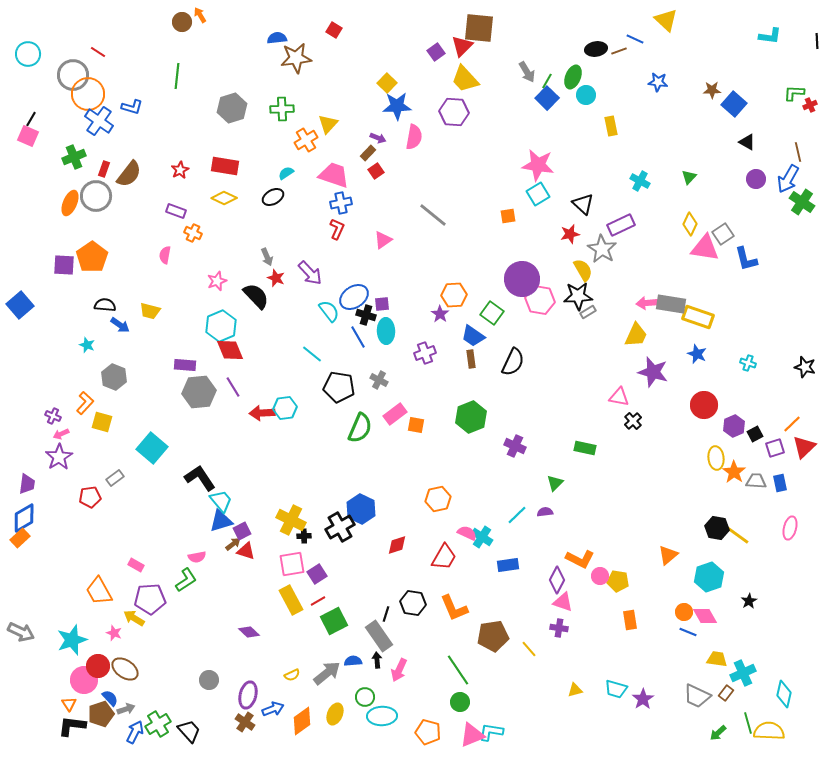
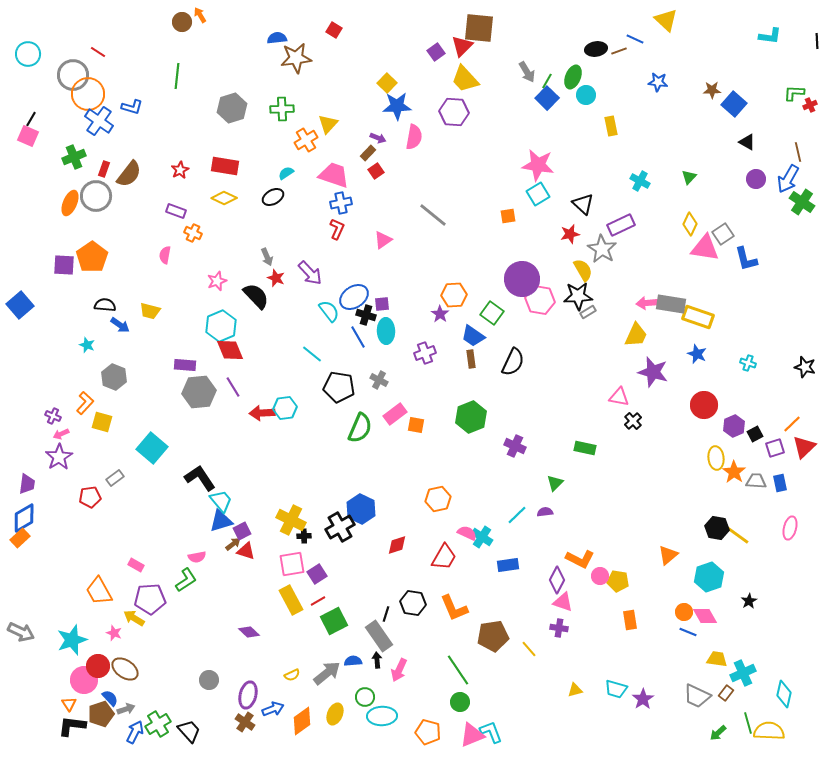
cyan L-shape at (491, 732): rotated 60 degrees clockwise
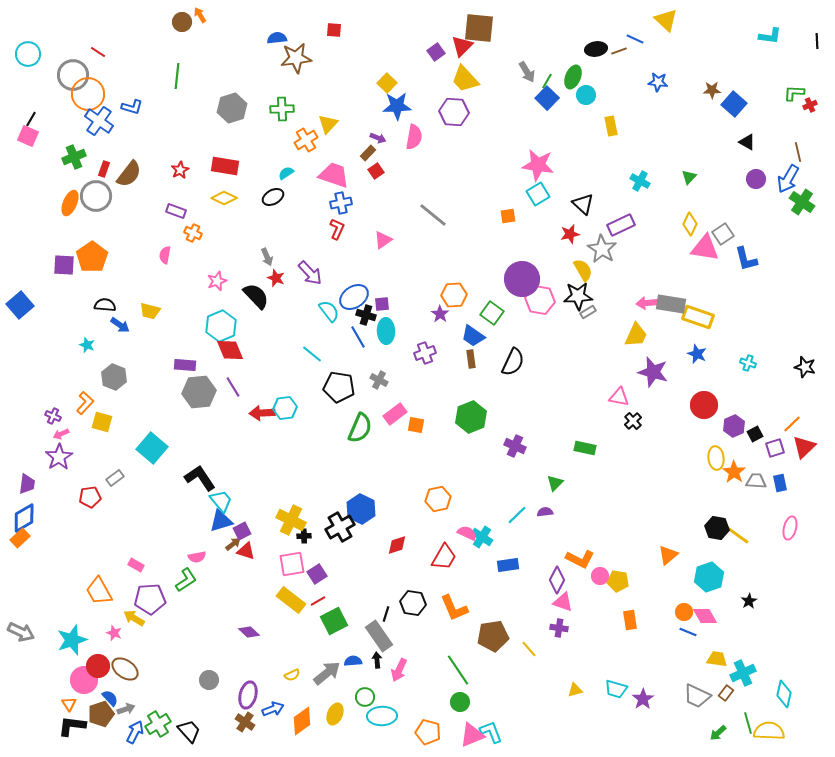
red square at (334, 30): rotated 28 degrees counterclockwise
yellow rectangle at (291, 600): rotated 24 degrees counterclockwise
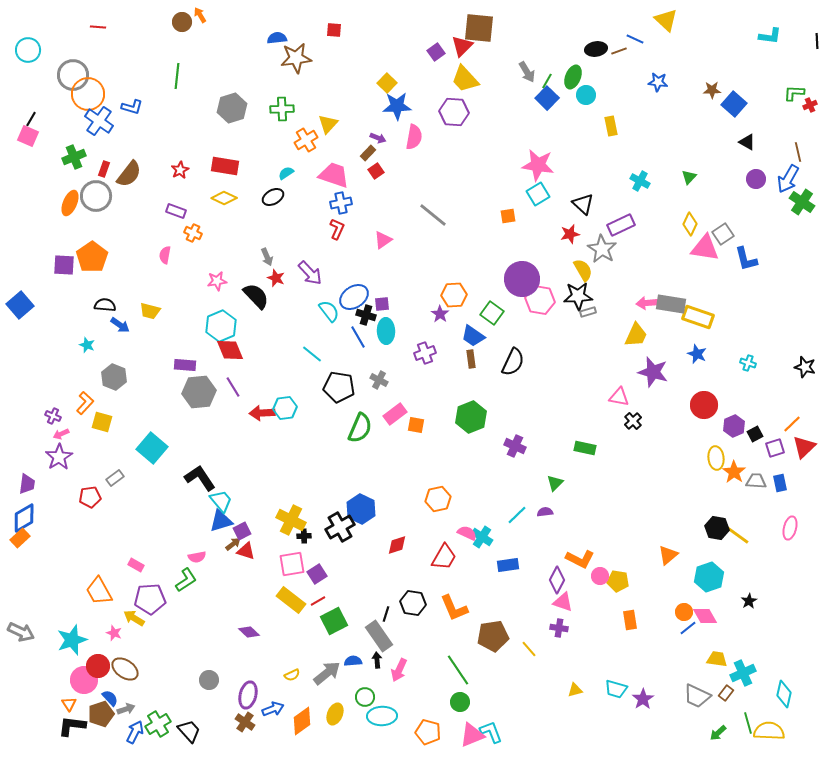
red line at (98, 52): moved 25 px up; rotated 28 degrees counterclockwise
cyan circle at (28, 54): moved 4 px up
pink star at (217, 281): rotated 12 degrees clockwise
gray rectangle at (588, 312): rotated 14 degrees clockwise
blue line at (688, 632): moved 4 px up; rotated 60 degrees counterclockwise
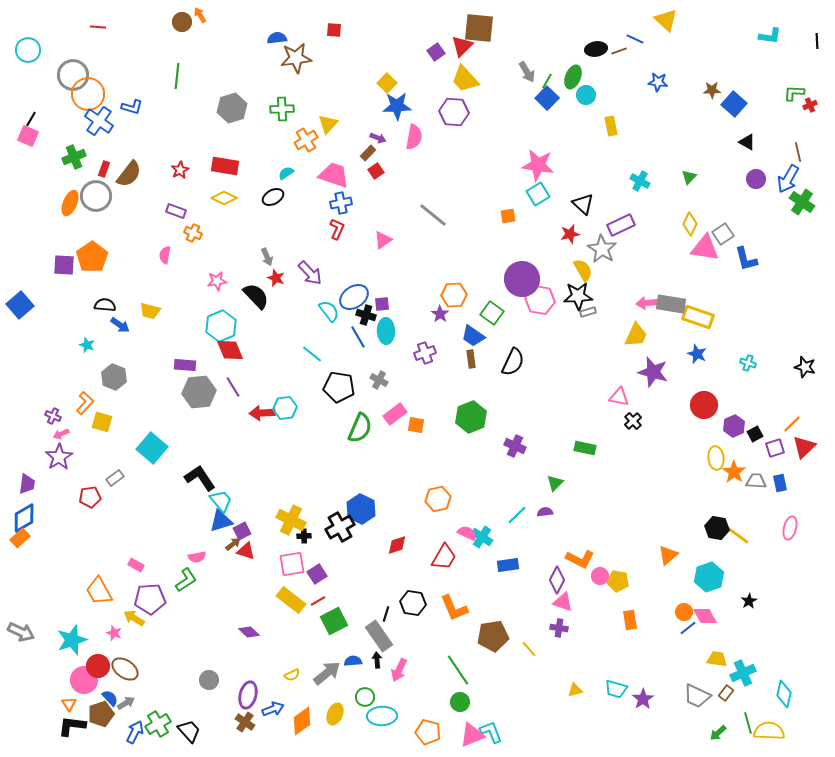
gray arrow at (126, 709): moved 6 px up; rotated 12 degrees counterclockwise
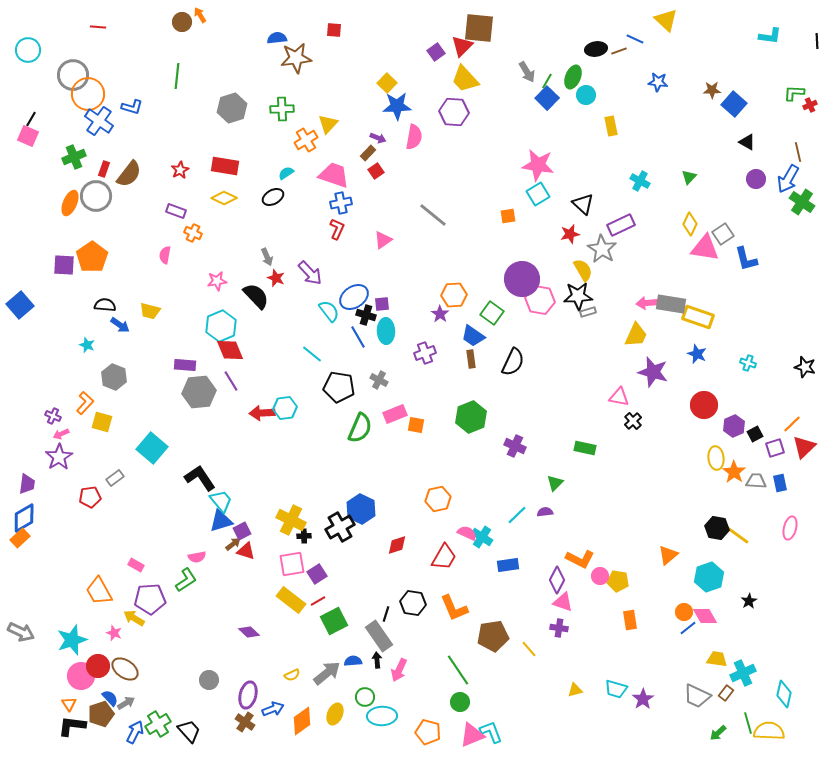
purple line at (233, 387): moved 2 px left, 6 px up
pink rectangle at (395, 414): rotated 15 degrees clockwise
pink circle at (84, 680): moved 3 px left, 4 px up
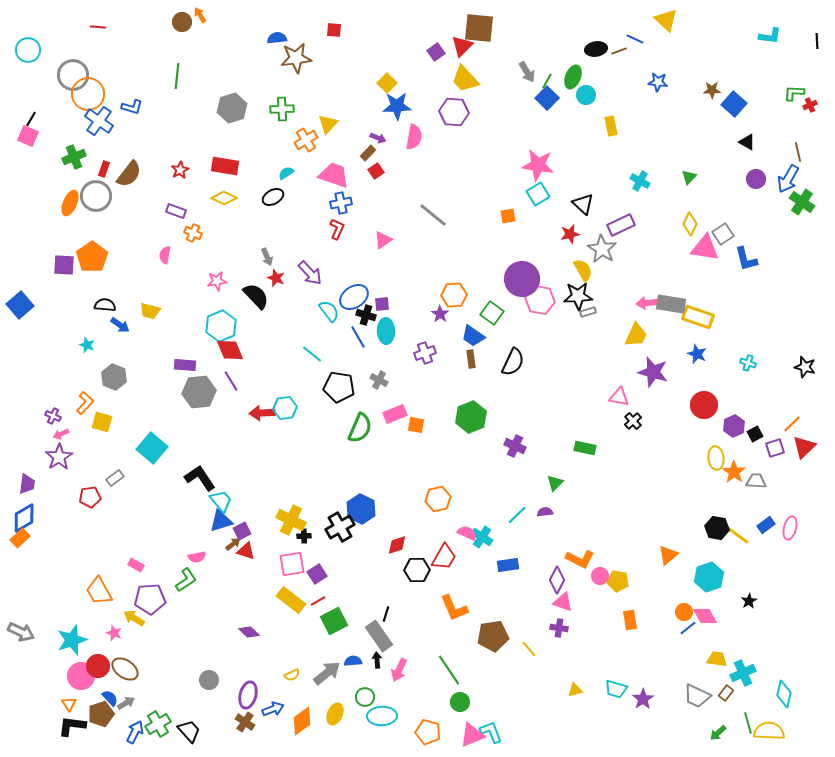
blue rectangle at (780, 483): moved 14 px left, 42 px down; rotated 66 degrees clockwise
black hexagon at (413, 603): moved 4 px right, 33 px up; rotated 10 degrees counterclockwise
green line at (458, 670): moved 9 px left
